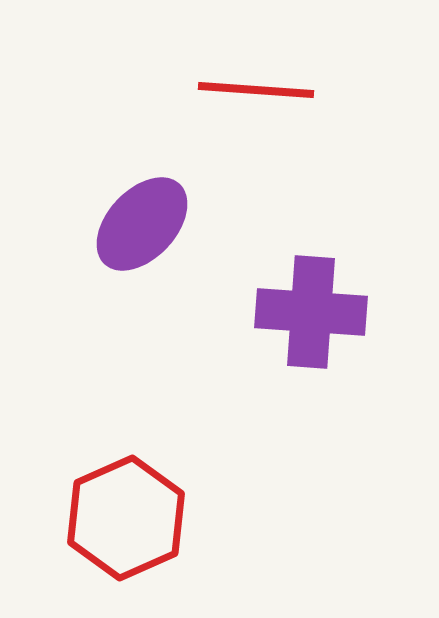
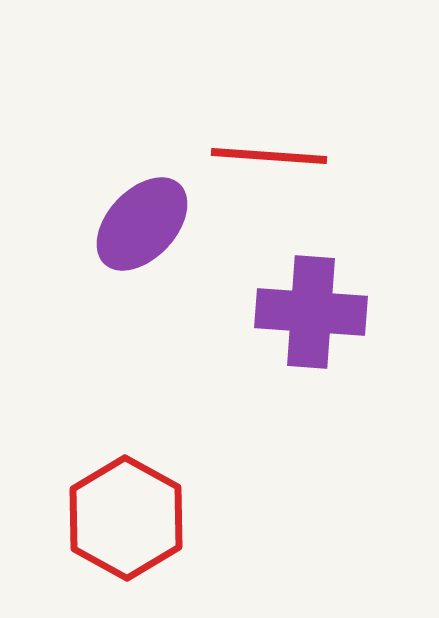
red line: moved 13 px right, 66 px down
red hexagon: rotated 7 degrees counterclockwise
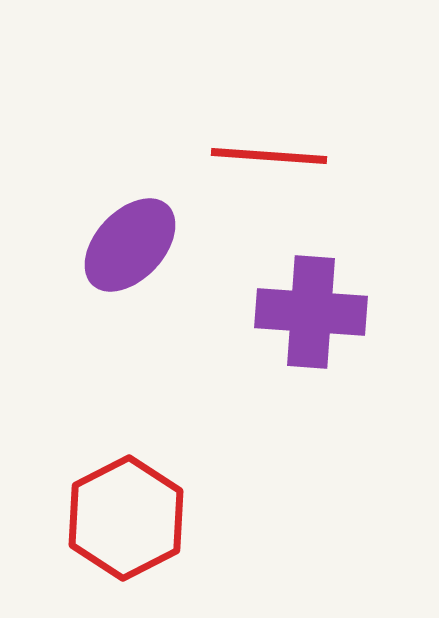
purple ellipse: moved 12 px left, 21 px down
red hexagon: rotated 4 degrees clockwise
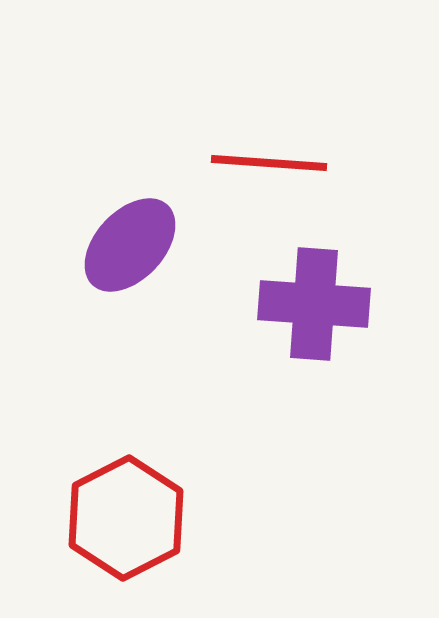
red line: moved 7 px down
purple cross: moved 3 px right, 8 px up
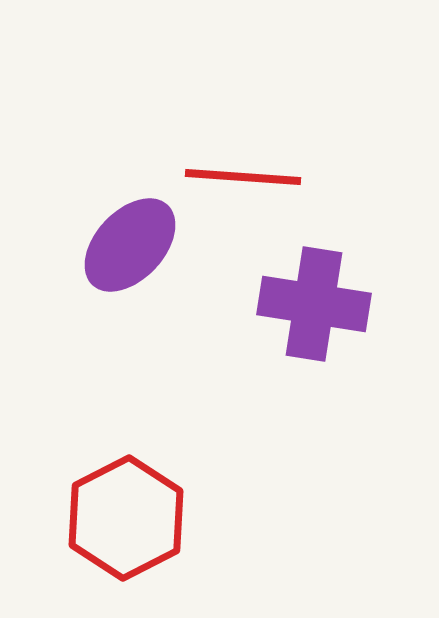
red line: moved 26 px left, 14 px down
purple cross: rotated 5 degrees clockwise
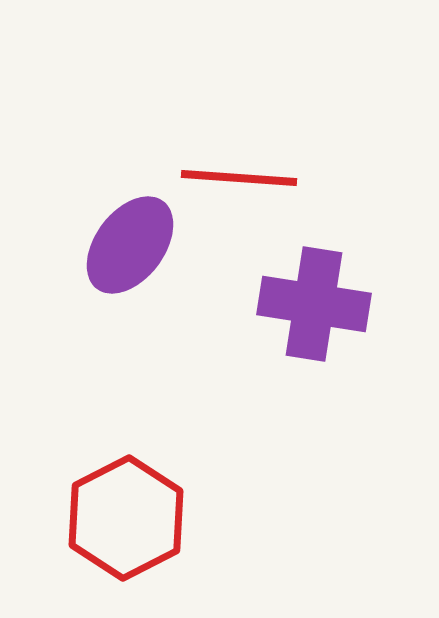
red line: moved 4 px left, 1 px down
purple ellipse: rotated 6 degrees counterclockwise
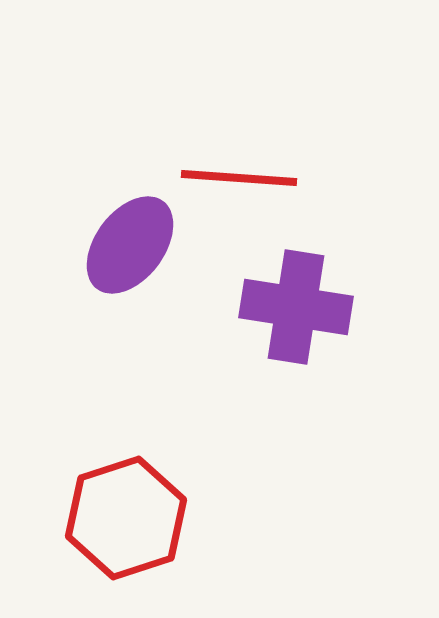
purple cross: moved 18 px left, 3 px down
red hexagon: rotated 9 degrees clockwise
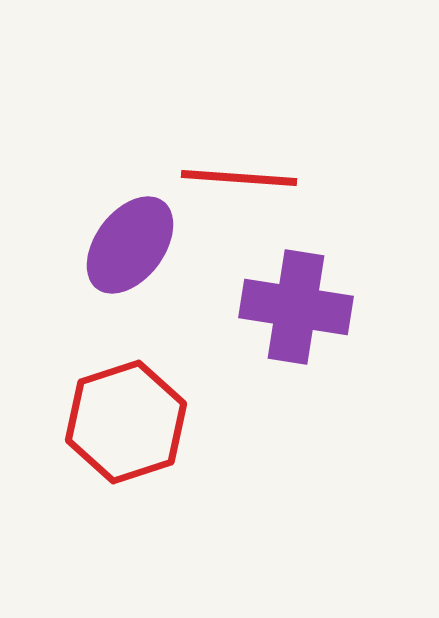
red hexagon: moved 96 px up
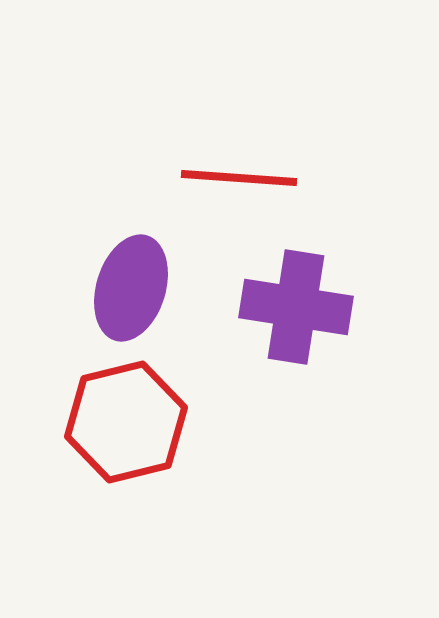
purple ellipse: moved 1 px right, 43 px down; rotated 20 degrees counterclockwise
red hexagon: rotated 4 degrees clockwise
